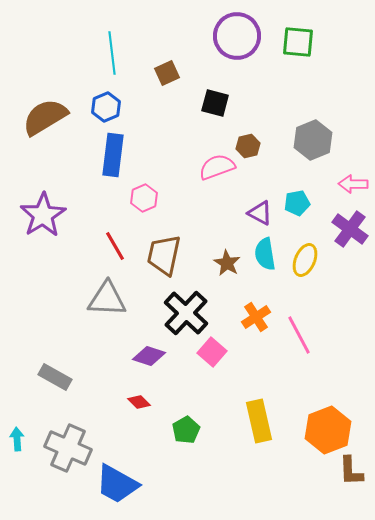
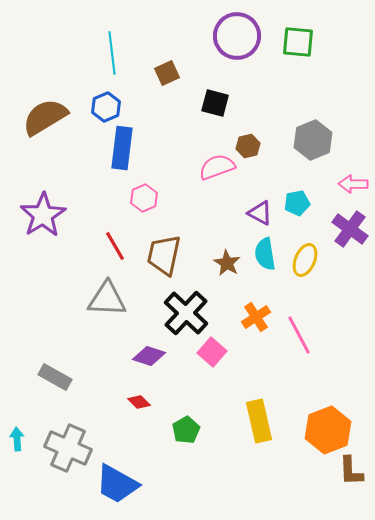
blue rectangle: moved 9 px right, 7 px up
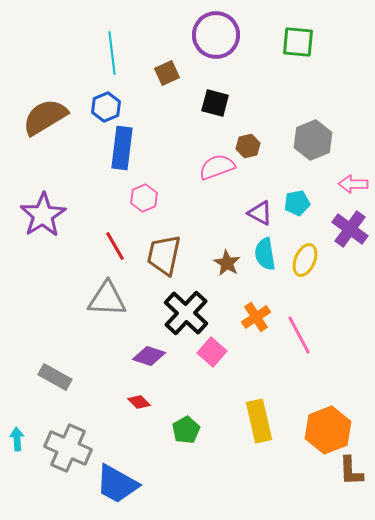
purple circle: moved 21 px left, 1 px up
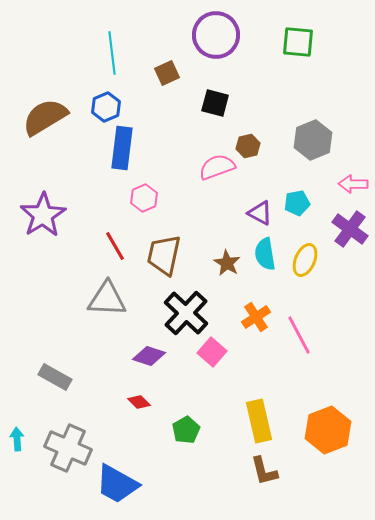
brown L-shape: moved 87 px left; rotated 12 degrees counterclockwise
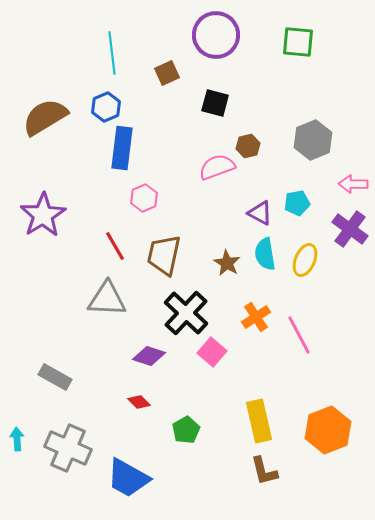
blue trapezoid: moved 11 px right, 6 px up
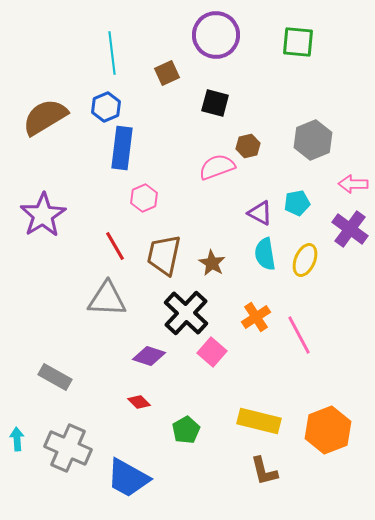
brown star: moved 15 px left
yellow rectangle: rotated 63 degrees counterclockwise
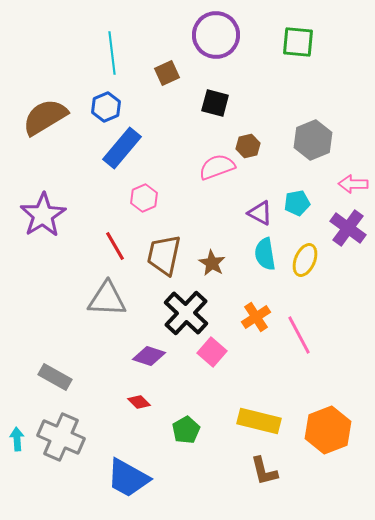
blue rectangle: rotated 33 degrees clockwise
purple cross: moved 2 px left, 1 px up
gray cross: moved 7 px left, 11 px up
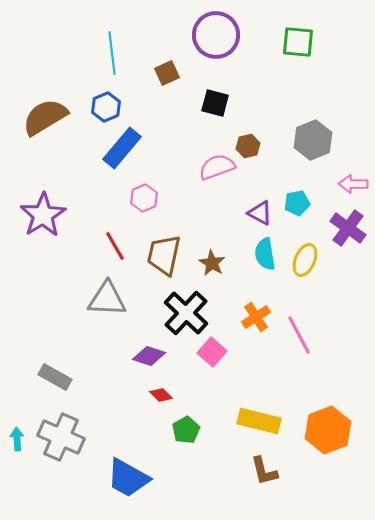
red diamond: moved 22 px right, 7 px up
